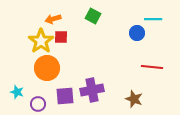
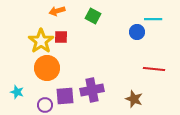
orange arrow: moved 4 px right, 8 px up
blue circle: moved 1 px up
red line: moved 2 px right, 2 px down
purple circle: moved 7 px right, 1 px down
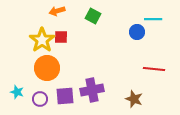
yellow star: moved 1 px right, 1 px up
purple circle: moved 5 px left, 6 px up
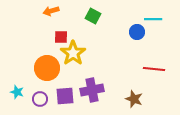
orange arrow: moved 6 px left
yellow star: moved 31 px right, 13 px down
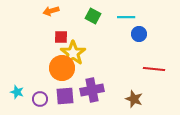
cyan line: moved 27 px left, 2 px up
blue circle: moved 2 px right, 2 px down
orange circle: moved 15 px right
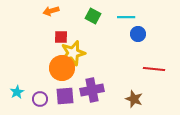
blue circle: moved 1 px left
yellow star: rotated 20 degrees clockwise
cyan star: rotated 24 degrees clockwise
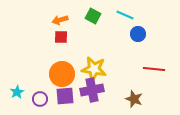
orange arrow: moved 9 px right, 9 px down
cyan line: moved 1 px left, 2 px up; rotated 24 degrees clockwise
yellow star: moved 21 px right, 16 px down; rotated 25 degrees clockwise
orange circle: moved 6 px down
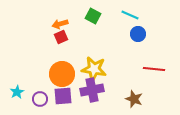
cyan line: moved 5 px right
orange arrow: moved 4 px down
red square: rotated 24 degrees counterclockwise
purple square: moved 2 px left
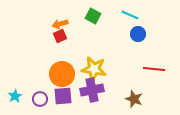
red square: moved 1 px left, 1 px up
cyan star: moved 2 px left, 4 px down
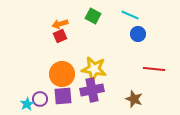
cyan star: moved 12 px right, 8 px down
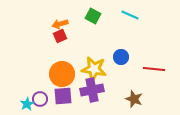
blue circle: moved 17 px left, 23 px down
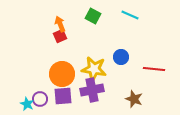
orange arrow: rotated 84 degrees clockwise
cyan star: rotated 16 degrees counterclockwise
